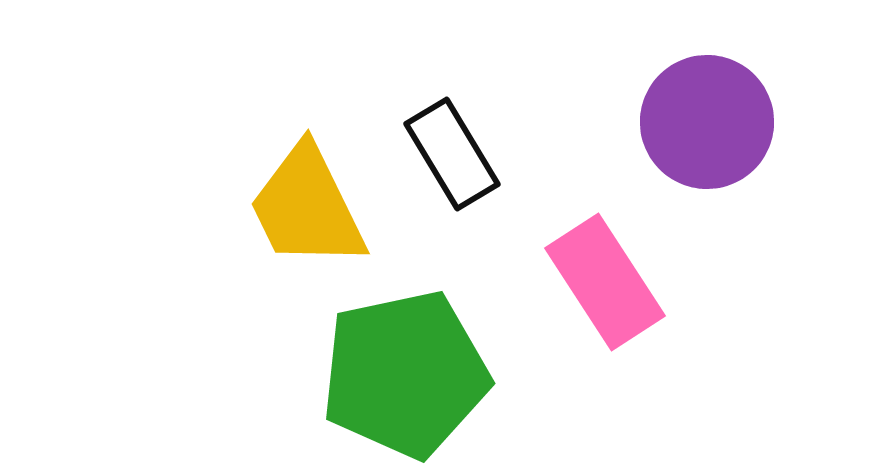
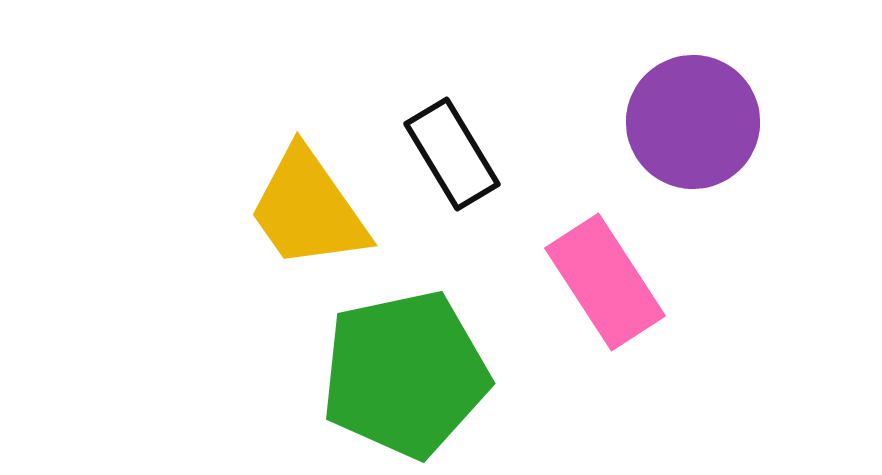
purple circle: moved 14 px left
yellow trapezoid: moved 1 px right, 2 px down; rotated 9 degrees counterclockwise
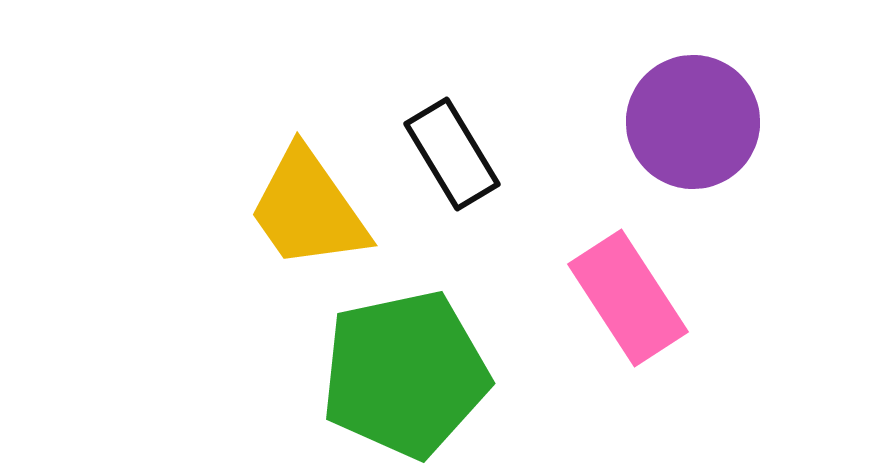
pink rectangle: moved 23 px right, 16 px down
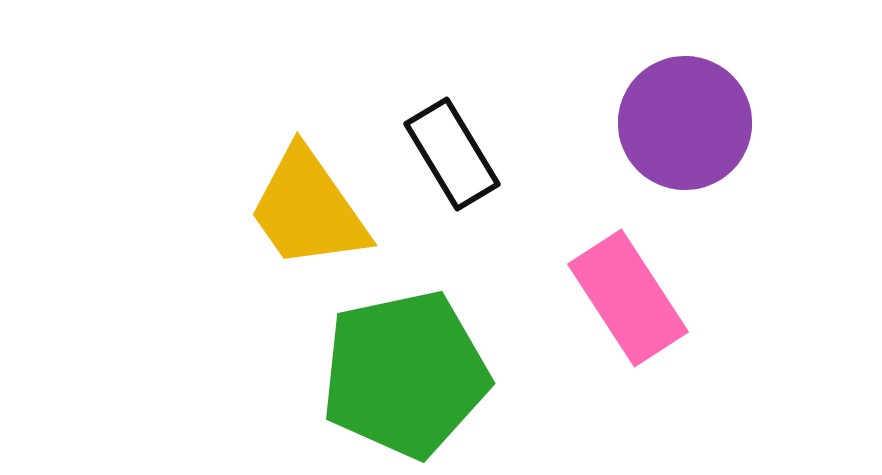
purple circle: moved 8 px left, 1 px down
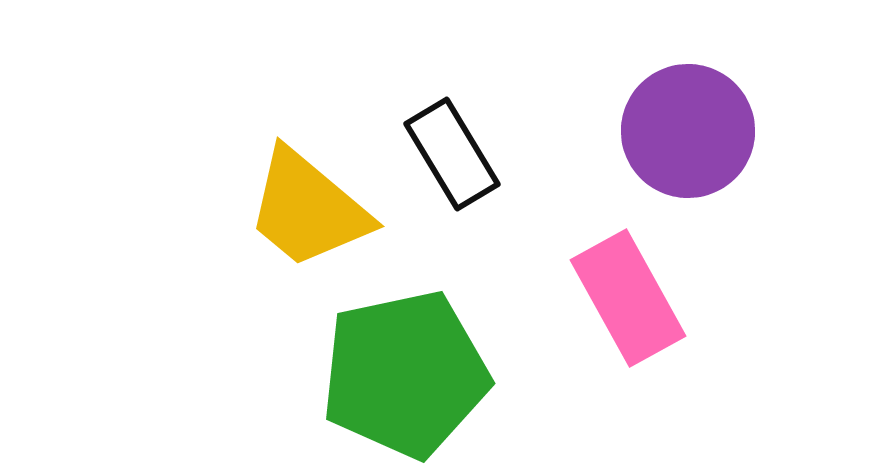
purple circle: moved 3 px right, 8 px down
yellow trapezoid: rotated 15 degrees counterclockwise
pink rectangle: rotated 4 degrees clockwise
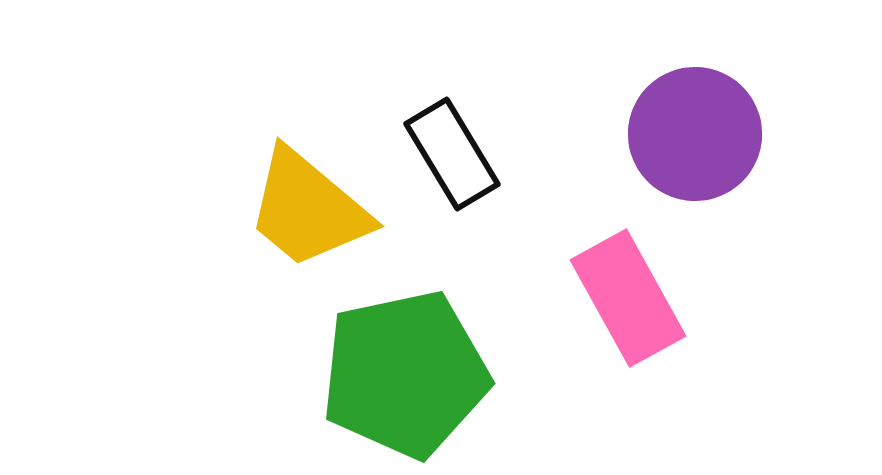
purple circle: moved 7 px right, 3 px down
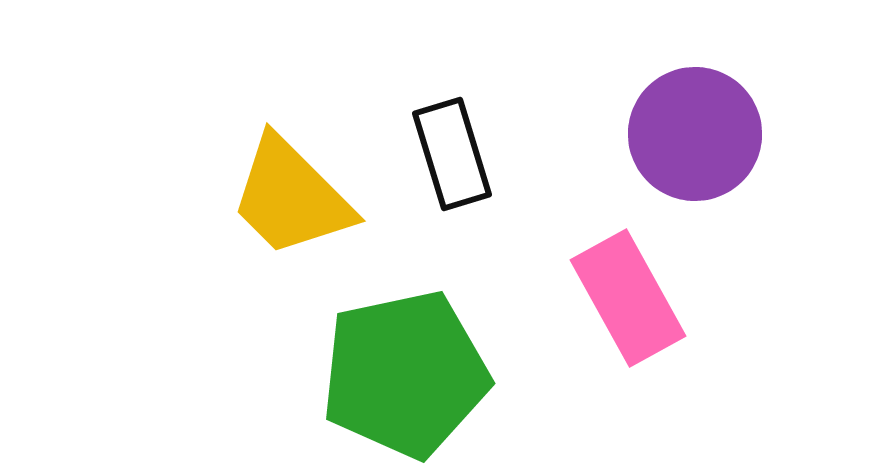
black rectangle: rotated 14 degrees clockwise
yellow trapezoid: moved 17 px left, 12 px up; rotated 5 degrees clockwise
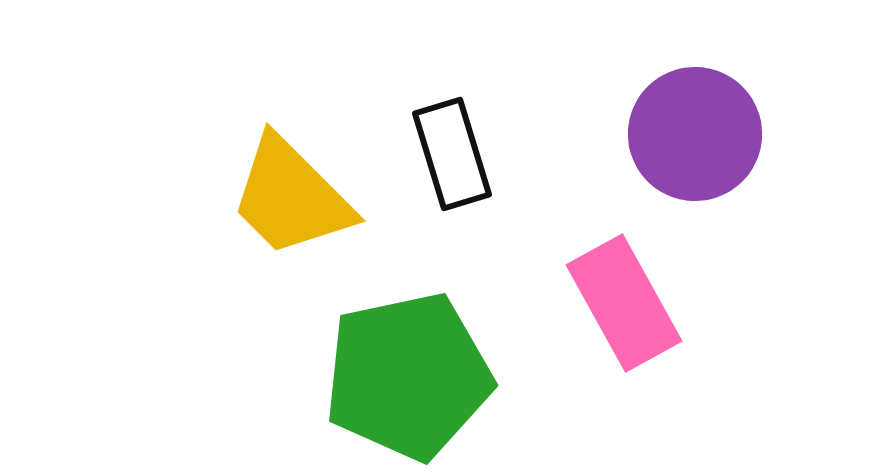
pink rectangle: moved 4 px left, 5 px down
green pentagon: moved 3 px right, 2 px down
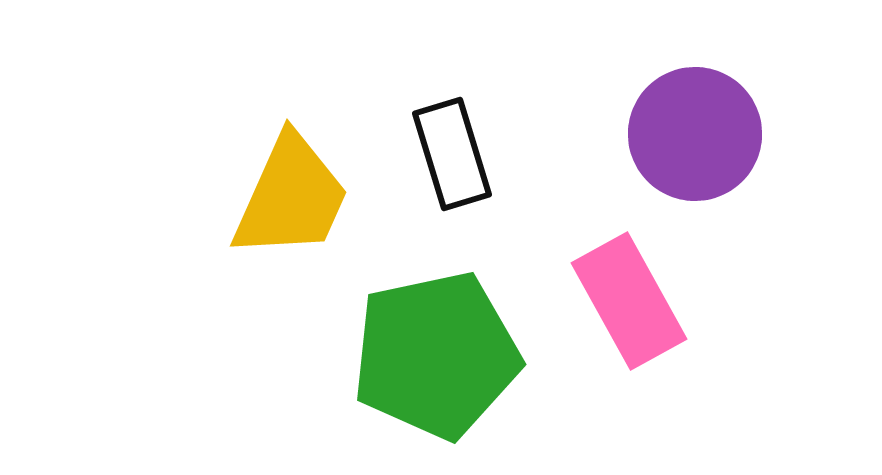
yellow trapezoid: rotated 111 degrees counterclockwise
pink rectangle: moved 5 px right, 2 px up
green pentagon: moved 28 px right, 21 px up
